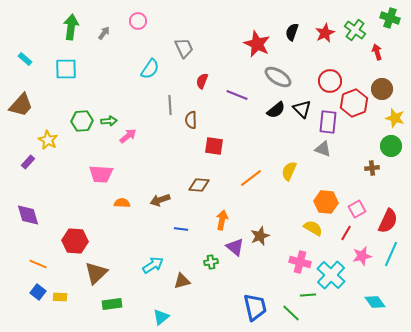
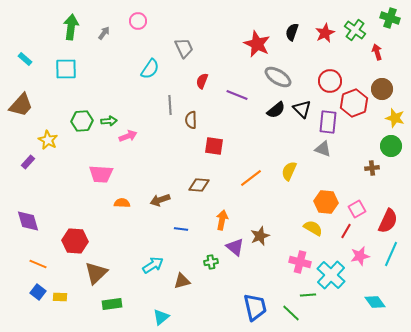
pink arrow at (128, 136): rotated 18 degrees clockwise
purple diamond at (28, 215): moved 6 px down
red line at (346, 233): moved 2 px up
pink star at (362, 256): moved 2 px left
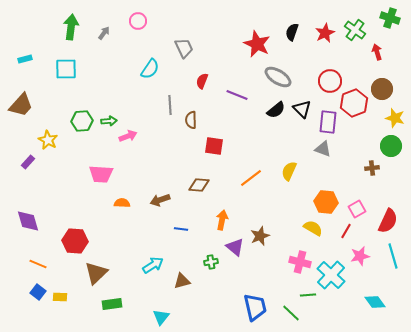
cyan rectangle at (25, 59): rotated 56 degrees counterclockwise
cyan line at (391, 254): moved 2 px right, 2 px down; rotated 40 degrees counterclockwise
cyan triangle at (161, 317): rotated 12 degrees counterclockwise
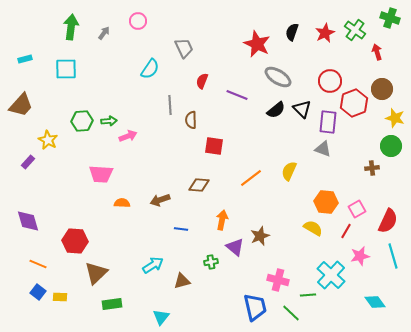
pink cross at (300, 262): moved 22 px left, 18 px down
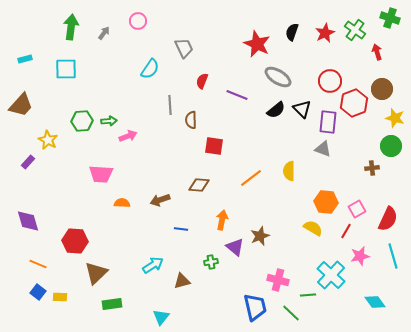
yellow semicircle at (289, 171): rotated 24 degrees counterclockwise
red semicircle at (388, 221): moved 2 px up
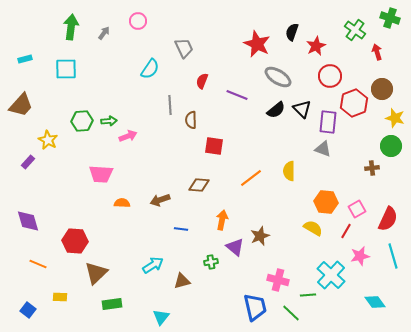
red star at (325, 33): moved 9 px left, 13 px down
red circle at (330, 81): moved 5 px up
blue square at (38, 292): moved 10 px left, 18 px down
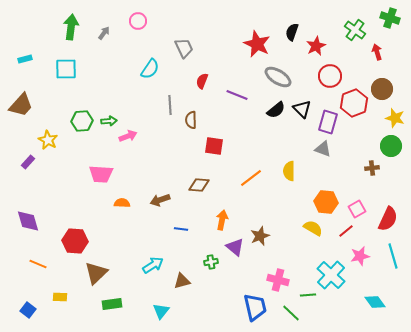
purple rectangle at (328, 122): rotated 10 degrees clockwise
red line at (346, 231): rotated 21 degrees clockwise
cyan triangle at (161, 317): moved 6 px up
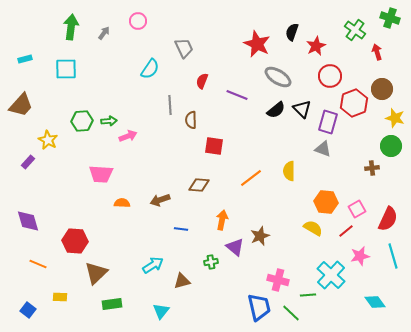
blue trapezoid at (255, 307): moved 4 px right
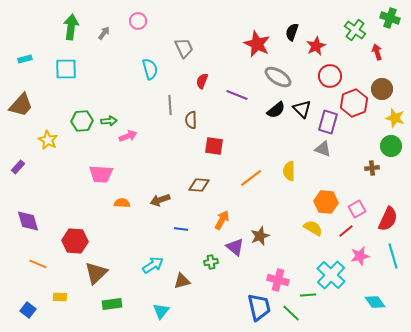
cyan semicircle at (150, 69): rotated 50 degrees counterclockwise
purple rectangle at (28, 162): moved 10 px left, 5 px down
orange arrow at (222, 220): rotated 18 degrees clockwise
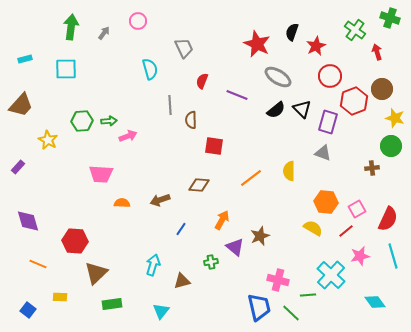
red hexagon at (354, 103): moved 2 px up
gray triangle at (323, 149): moved 4 px down
blue line at (181, 229): rotated 64 degrees counterclockwise
cyan arrow at (153, 265): rotated 40 degrees counterclockwise
